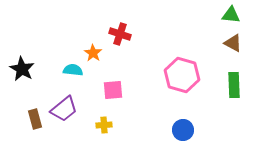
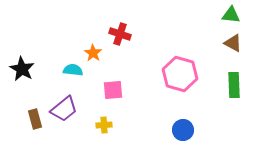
pink hexagon: moved 2 px left, 1 px up
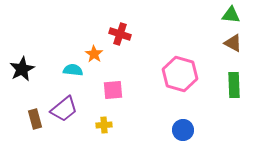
orange star: moved 1 px right, 1 px down
black star: rotated 15 degrees clockwise
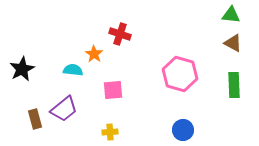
yellow cross: moved 6 px right, 7 px down
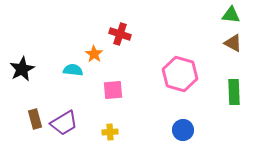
green rectangle: moved 7 px down
purple trapezoid: moved 14 px down; rotated 8 degrees clockwise
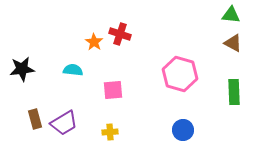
orange star: moved 12 px up
black star: rotated 20 degrees clockwise
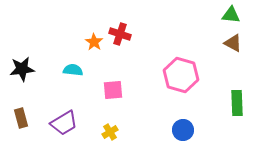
pink hexagon: moved 1 px right, 1 px down
green rectangle: moved 3 px right, 11 px down
brown rectangle: moved 14 px left, 1 px up
yellow cross: rotated 28 degrees counterclockwise
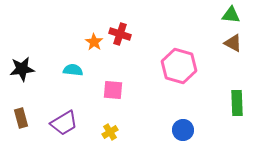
pink hexagon: moved 2 px left, 9 px up
pink square: rotated 10 degrees clockwise
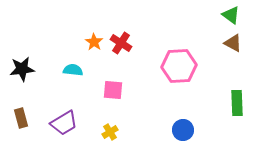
green triangle: rotated 30 degrees clockwise
red cross: moved 1 px right, 9 px down; rotated 15 degrees clockwise
pink hexagon: rotated 20 degrees counterclockwise
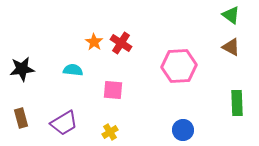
brown triangle: moved 2 px left, 4 px down
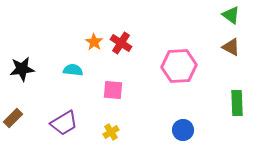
brown rectangle: moved 8 px left; rotated 60 degrees clockwise
yellow cross: moved 1 px right
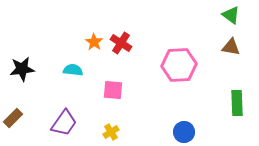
brown triangle: rotated 18 degrees counterclockwise
pink hexagon: moved 1 px up
purple trapezoid: rotated 24 degrees counterclockwise
blue circle: moved 1 px right, 2 px down
